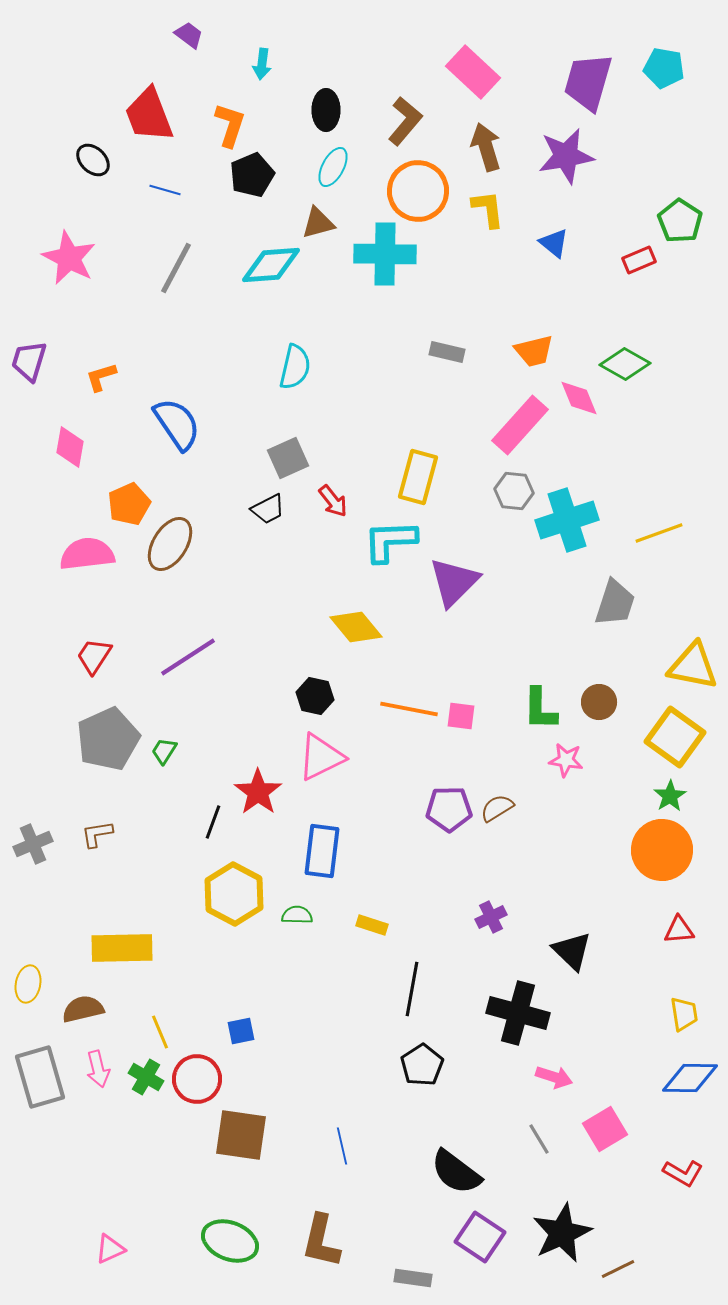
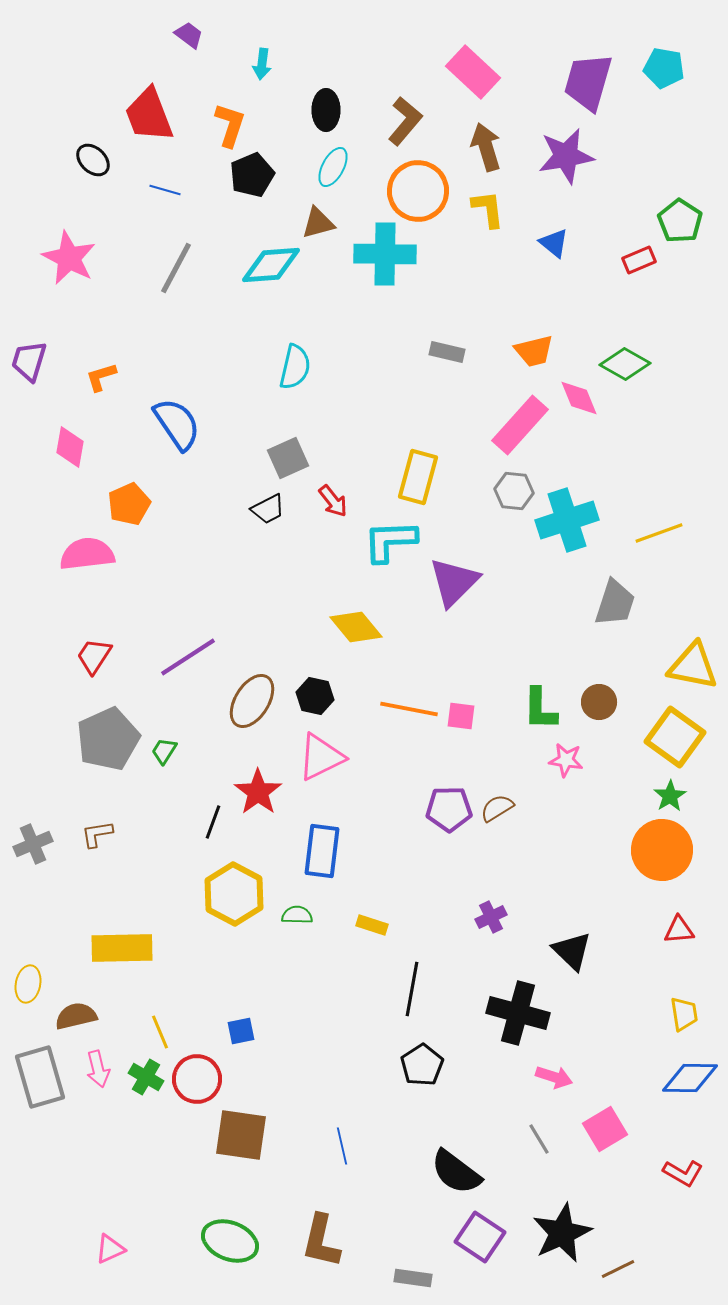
brown ellipse at (170, 544): moved 82 px right, 157 px down
brown semicircle at (83, 1009): moved 7 px left, 7 px down
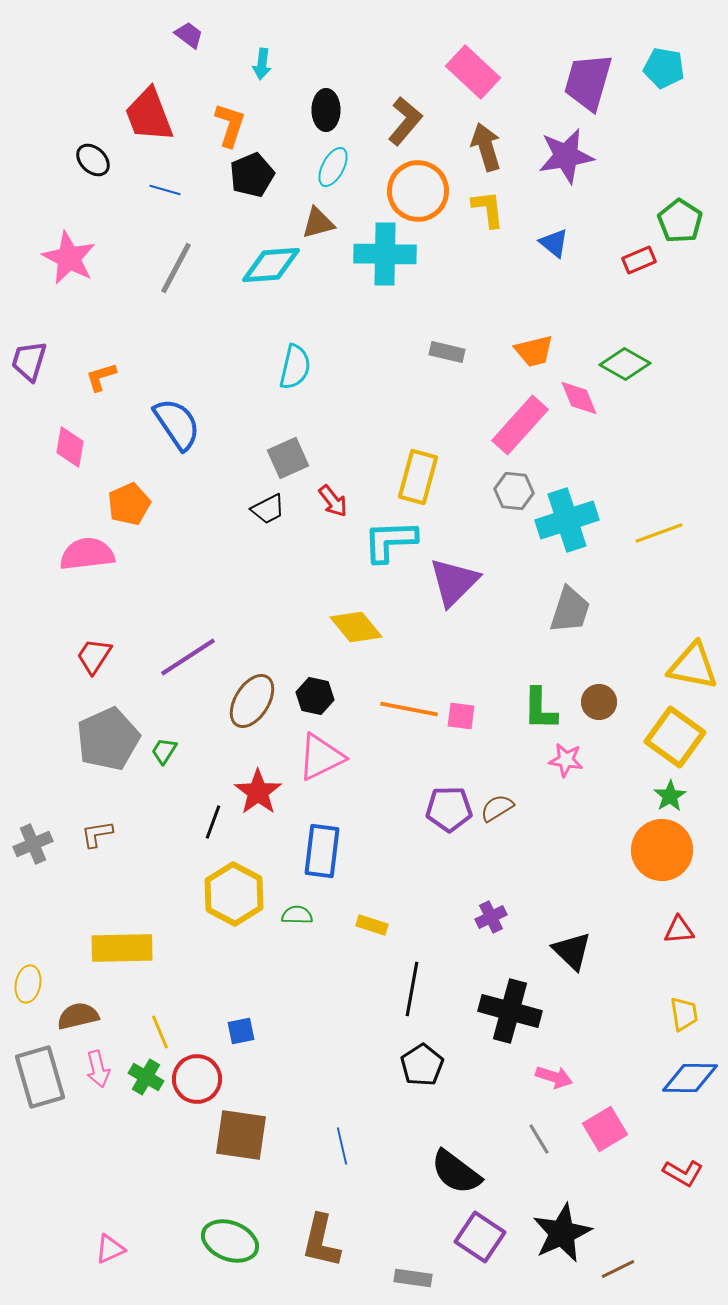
gray trapezoid at (615, 603): moved 45 px left, 7 px down
black cross at (518, 1013): moved 8 px left, 2 px up
brown semicircle at (76, 1016): moved 2 px right
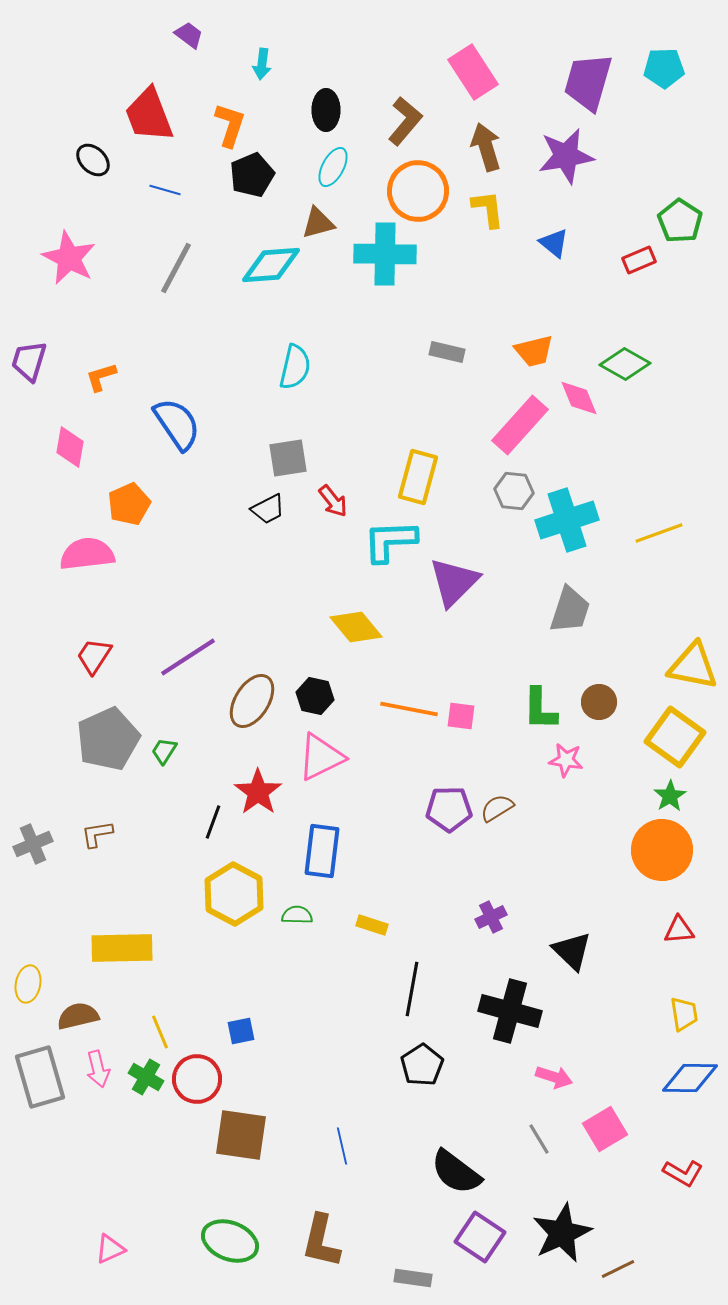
cyan pentagon at (664, 68): rotated 12 degrees counterclockwise
pink rectangle at (473, 72): rotated 14 degrees clockwise
gray square at (288, 458): rotated 15 degrees clockwise
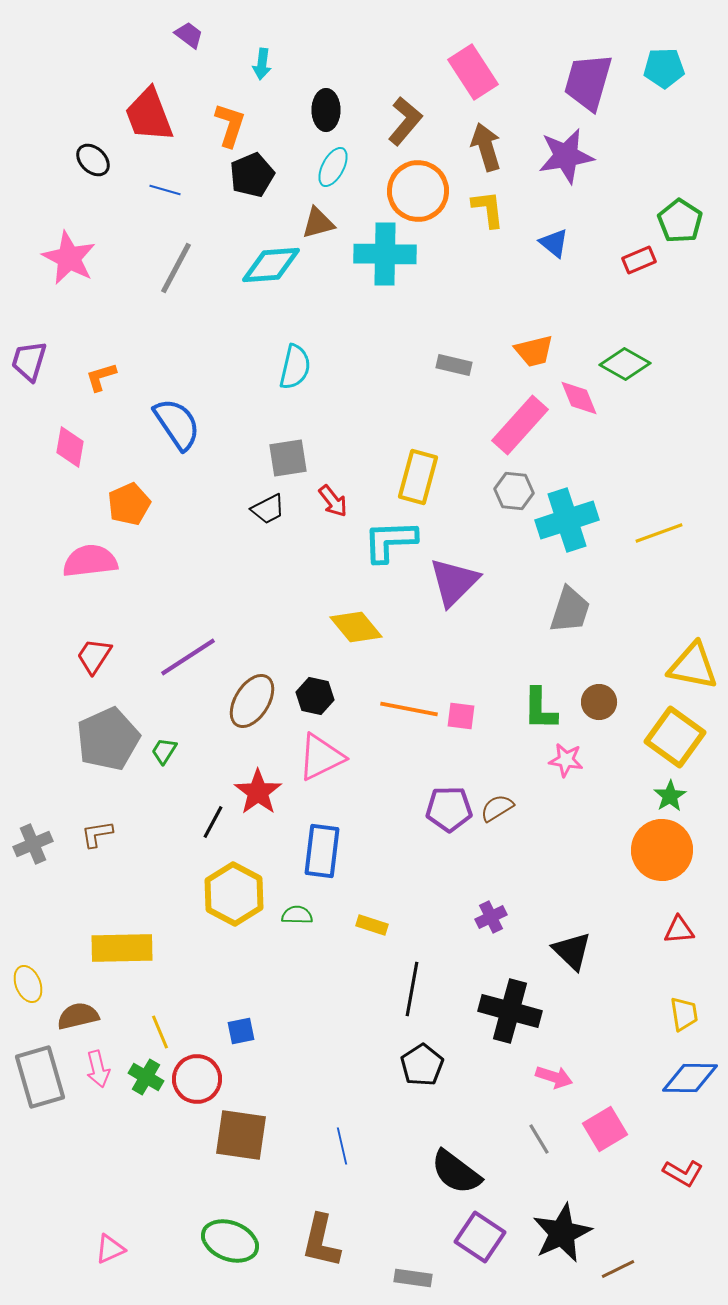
gray rectangle at (447, 352): moved 7 px right, 13 px down
pink semicircle at (87, 554): moved 3 px right, 7 px down
black line at (213, 822): rotated 8 degrees clockwise
yellow ellipse at (28, 984): rotated 33 degrees counterclockwise
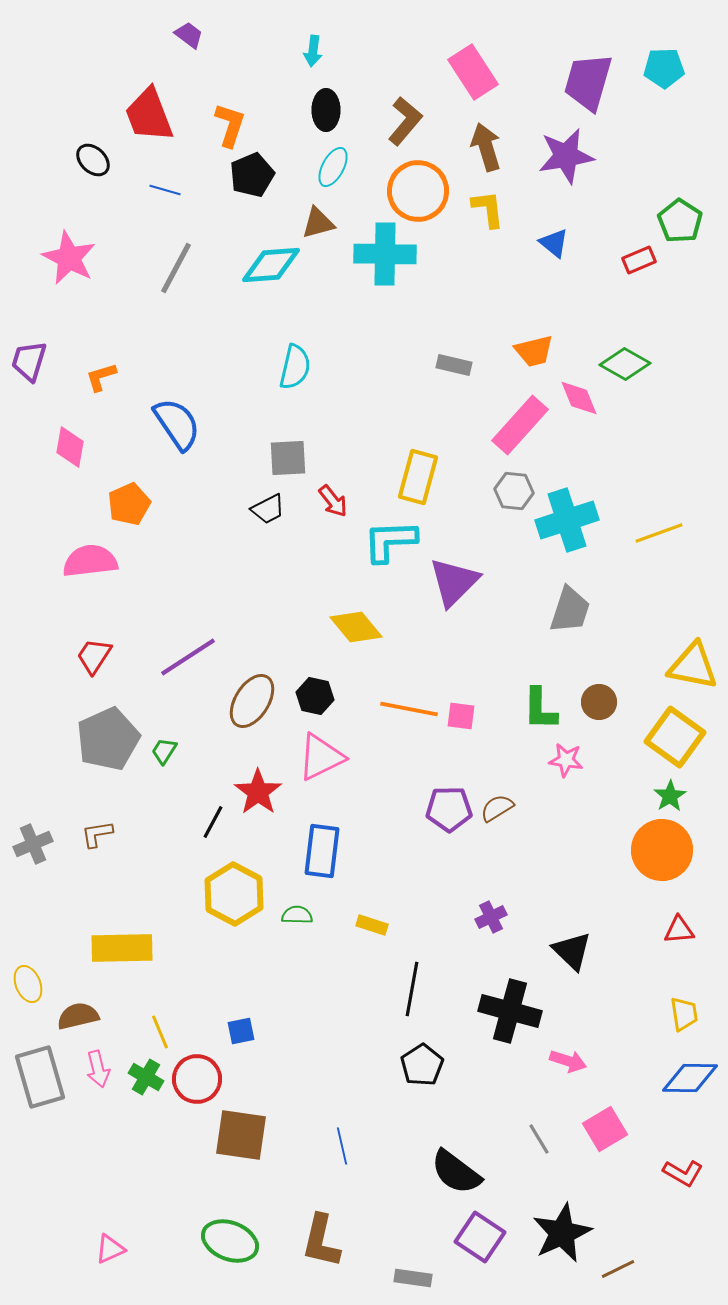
cyan arrow at (262, 64): moved 51 px right, 13 px up
gray square at (288, 458): rotated 6 degrees clockwise
pink arrow at (554, 1077): moved 14 px right, 16 px up
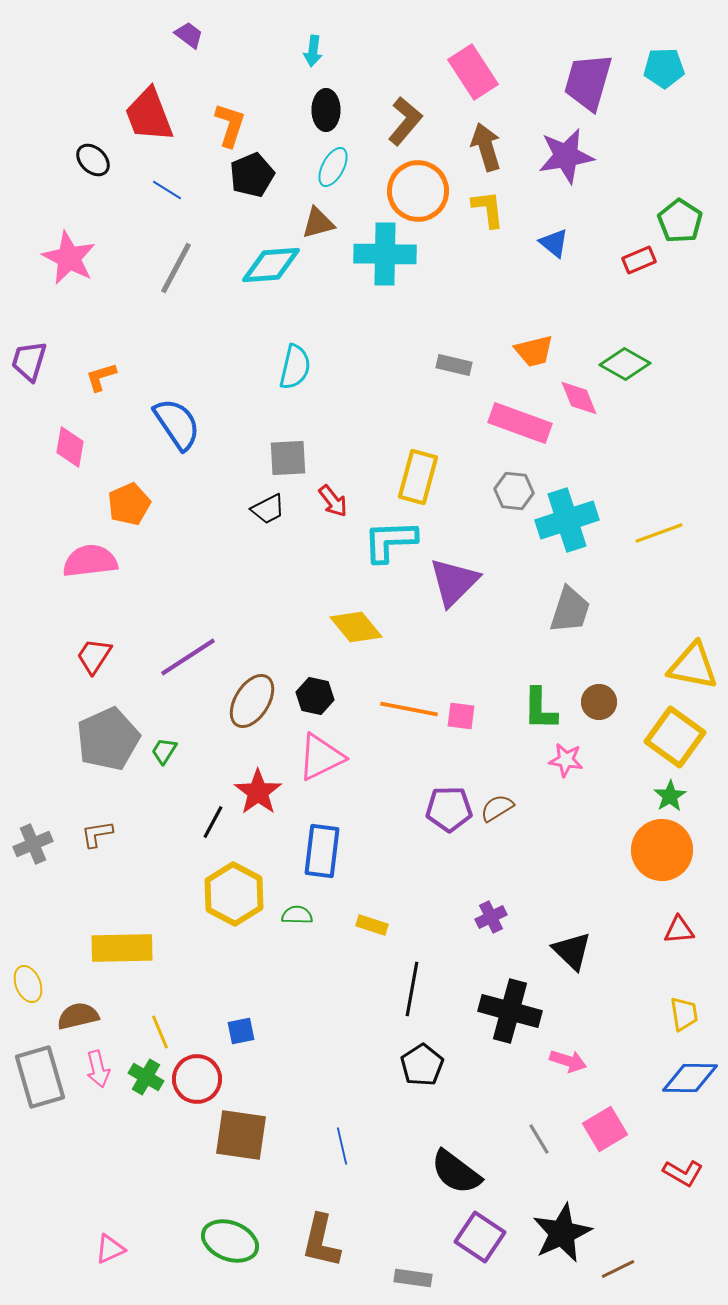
blue line at (165, 190): moved 2 px right; rotated 16 degrees clockwise
pink rectangle at (520, 425): moved 2 px up; rotated 68 degrees clockwise
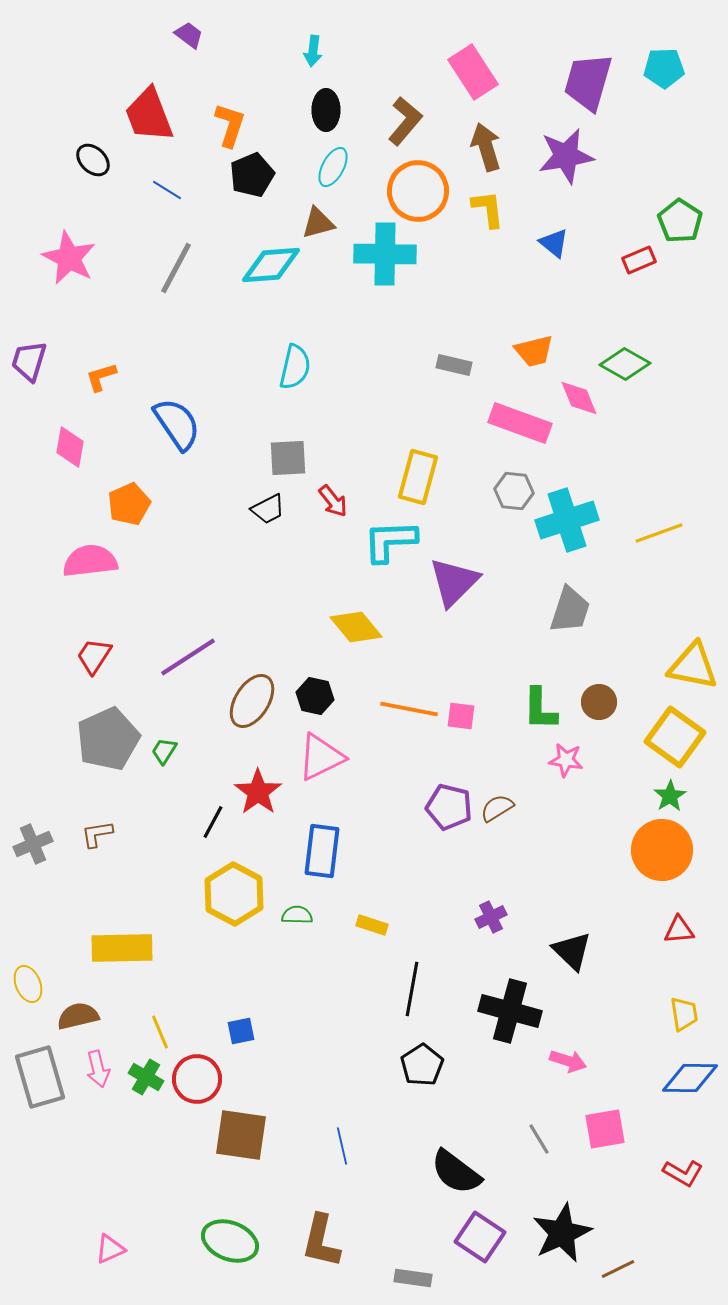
purple pentagon at (449, 809): moved 2 px up; rotated 15 degrees clockwise
pink square at (605, 1129): rotated 21 degrees clockwise
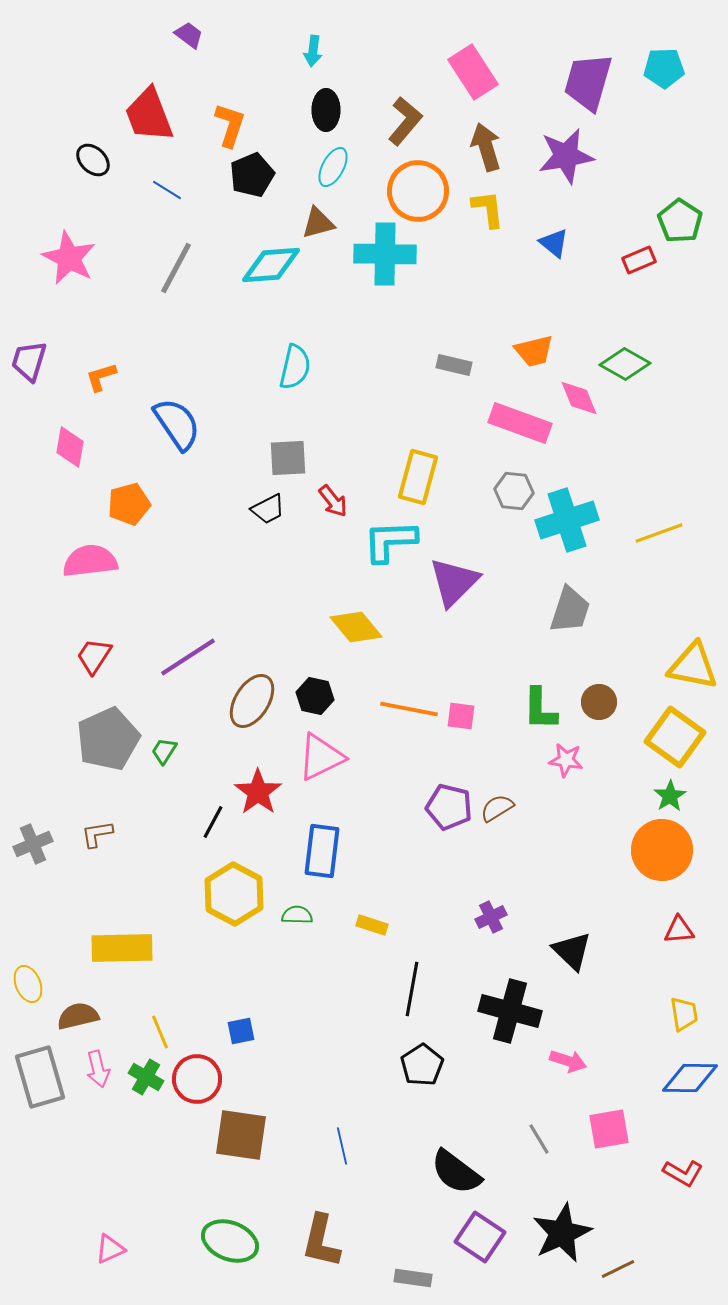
orange pentagon at (129, 504): rotated 9 degrees clockwise
pink square at (605, 1129): moved 4 px right
